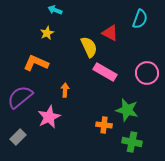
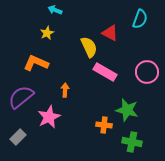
pink circle: moved 1 px up
purple semicircle: moved 1 px right
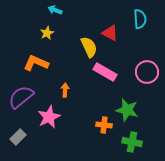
cyan semicircle: rotated 24 degrees counterclockwise
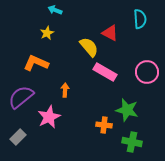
yellow semicircle: rotated 15 degrees counterclockwise
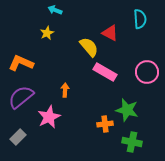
orange L-shape: moved 15 px left
orange cross: moved 1 px right, 1 px up; rotated 14 degrees counterclockwise
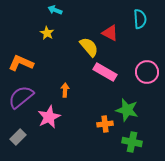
yellow star: rotated 16 degrees counterclockwise
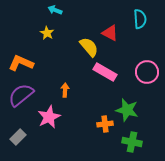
purple semicircle: moved 2 px up
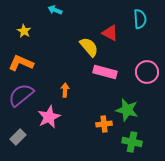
yellow star: moved 23 px left, 2 px up
pink rectangle: rotated 15 degrees counterclockwise
orange cross: moved 1 px left
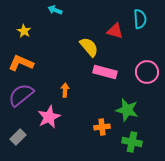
red triangle: moved 5 px right, 2 px up; rotated 12 degrees counterclockwise
orange cross: moved 2 px left, 3 px down
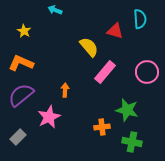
pink rectangle: rotated 65 degrees counterclockwise
